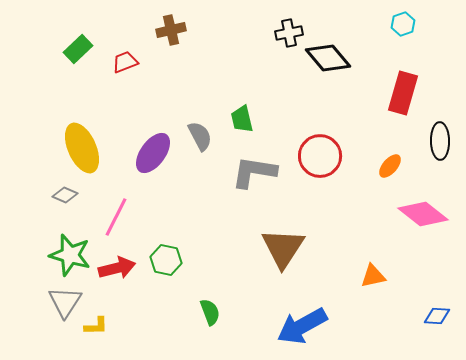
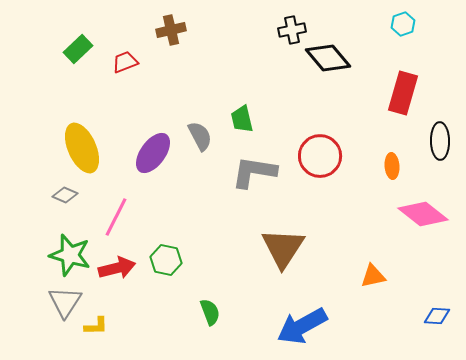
black cross: moved 3 px right, 3 px up
orange ellipse: moved 2 px right; rotated 45 degrees counterclockwise
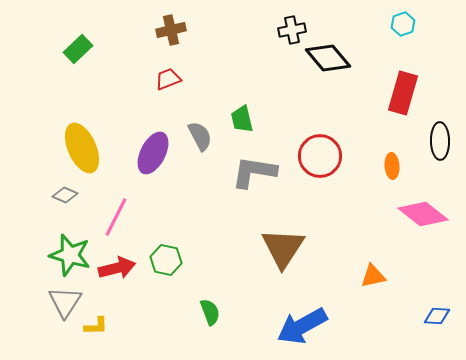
red trapezoid: moved 43 px right, 17 px down
purple ellipse: rotated 9 degrees counterclockwise
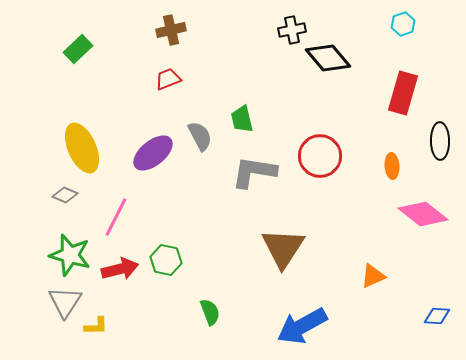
purple ellipse: rotated 24 degrees clockwise
red arrow: moved 3 px right, 1 px down
orange triangle: rotated 12 degrees counterclockwise
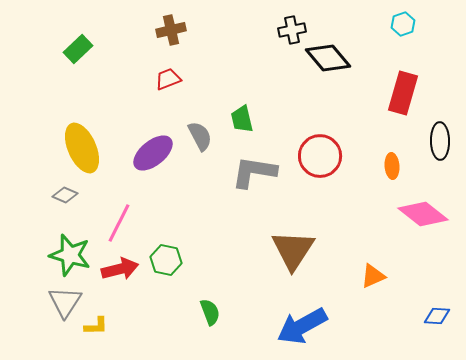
pink line: moved 3 px right, 6 px down
brown triangle: moved 10 px right, 2 px down
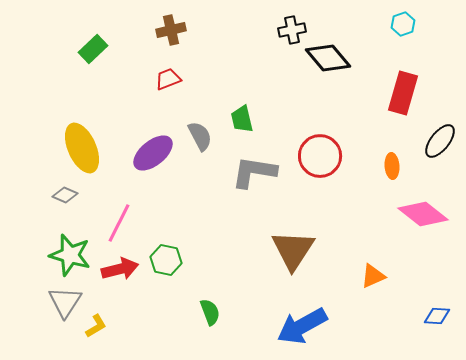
green rectangle: moved 15 px right
black ellipse: rotated 39 degrees clockwise
yellow L-shape: rotated 30 degrees counterclockwise
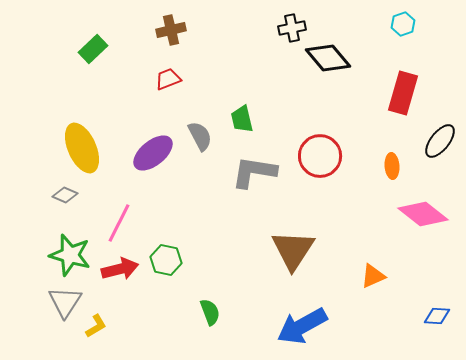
black cross: moved 2 px up
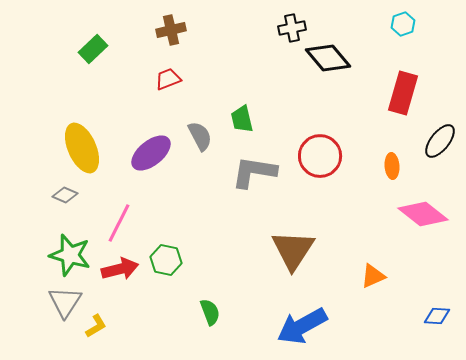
purple ellipse: moved 2 px left
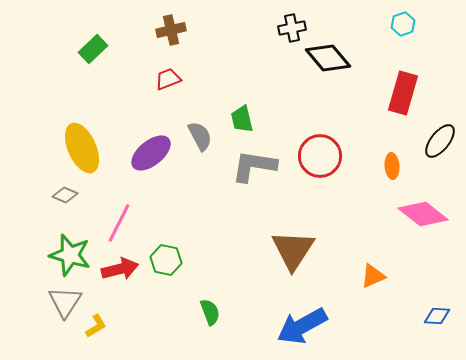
gray L-shape: moved 6 px up
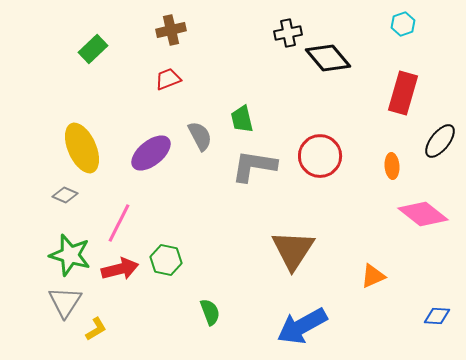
black cross: moved 4 px left, 5 px down
yellow L-shape: moved 3 px down
